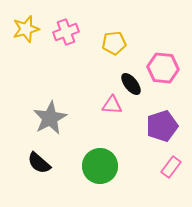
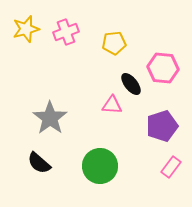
gray star: rotated 8 degrees counterclockwise
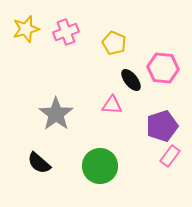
yellow pentagon: rotated 30 degrees clockwise
black ellipse: moved 4 px up
gray star: moved 6 px right, 4 px up
pink rectangle: moved 1 px left, 11 px up
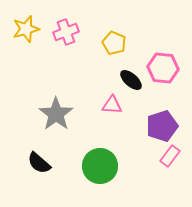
black ellipse: rotated 10 degrees counterclockwise
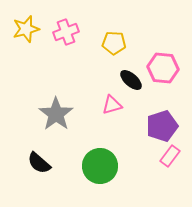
yellow pentagon: rotated 20 degrees counterclockwise
pink triangle: rotated 20 degrees counterclockwise
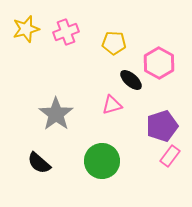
pink hexagon: moved 4 px left, 5 px up; rotated 24 degrees clockwise
green circle: moved 2 px right, 5 px up
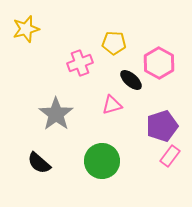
pink cross: moved 14 px right, 31 px down
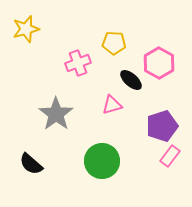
pink cross: moved 2 px left
black semicircle: moved 8 px left, 1 px down
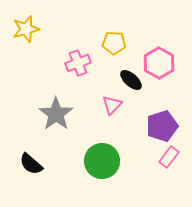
pink triangle: rotated 30 degrees counterclockwise
pink rectangle: moved 1 px left, 1 px down
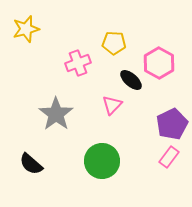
purple pentagon: moved 10 px right, 2 px up; rotated 8 degrees counterclockwise
